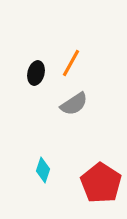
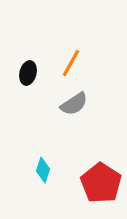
black ellipse: moved 8 px left
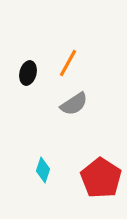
orange line: moved 3 px left
red pentagon: moved 5 px up
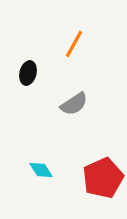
orange line: moved 6 px right, 19 px up
cyan diamond: moved 2 px left; rotated 50 degrees counterclockwise
red pentagon: moved 2 px right; rotated 15 degrees clockwise
